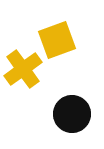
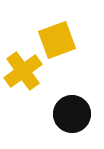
yellow cross: moved 2 px down
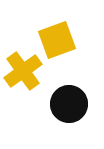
black circle: moved 3 px left, 10 px up
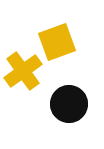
yellow square: moved 2 px down
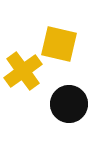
yellow square: moved 2 px right, 2 px down; rotated 33 degrees clockwise
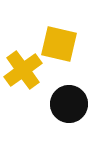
yellow cross: moved 1 px up
